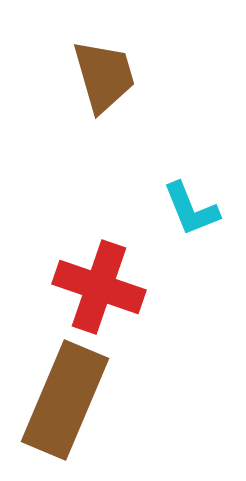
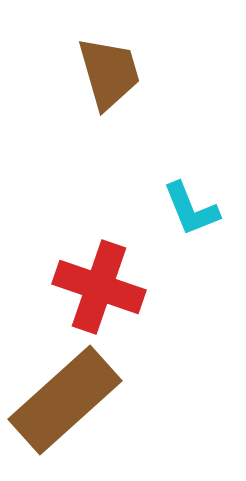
brown trapezoid: moved 5 px right, 3 px up
brown rectangle: rotated 25 degrees clockwise
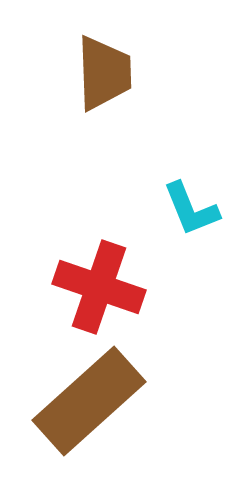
brown trapezoid: moved 5 px left; rotated 14 degrees clockwise
brown rectangle: moved 24 px right, 1 px down
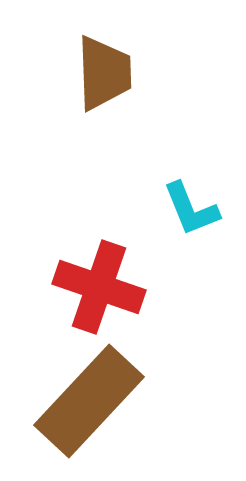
brown rectangle: rotated 5 degrees counterclockwise
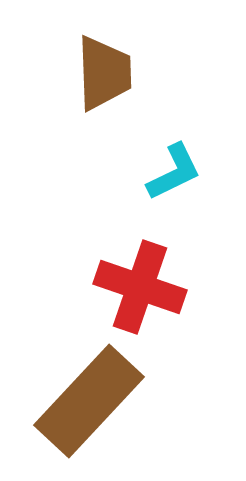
cyan L-shape: moved 17 px left, 37 px up; rotated 94 degrees counterclockwise
red cross: moved 41 px right
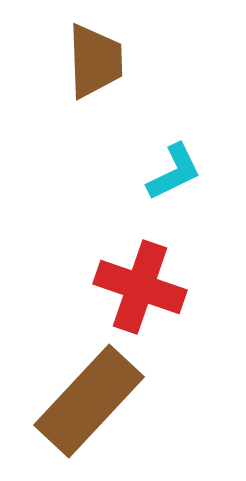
brown trapezoid: moved 9 px left, 12 px up
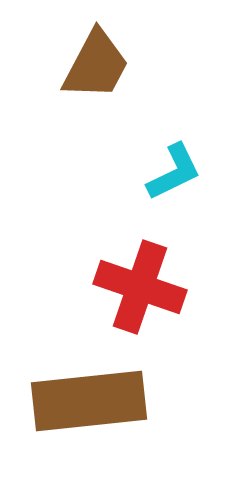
brown trapezoid: moved 1 px right, 4 px down; rotated 30 degrees clockwise
brown rectangle: rotated 41 degrees clockwise
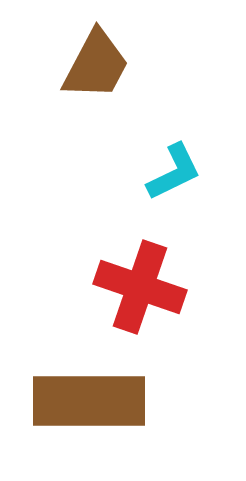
brown rectangle: rotated 6 degrees clockwise
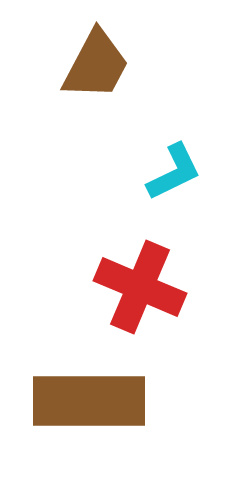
red cross: rotated 4 degrees clockwise
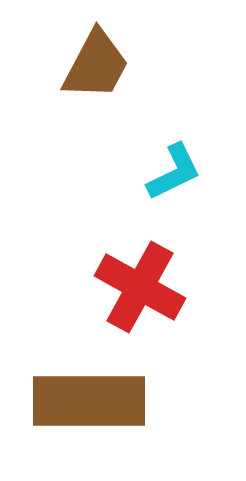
red cross: rotated 6 degrees clockwise
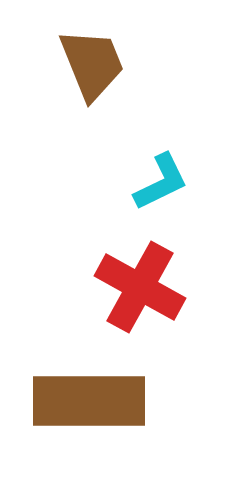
brown trapezoid: moved 4 px left, 1 px up; rotated 50 degrees counterclockwise
cyan L-shape: moved 13 px left, 10 px down
